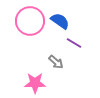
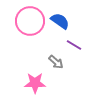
purple line: moved 2 px down
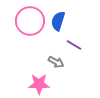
blue semicircle: moved 2 px left; rotated 108 degrees counterclockwise
gray arrow: rotated 14 degrees counterclockwise
pink star: moved 4 px right, 1 px down
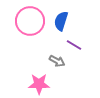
blue semicircle: moved 3 px right
gray arrow: moved 1 px right, 1 px up
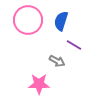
pink circle: moved 2 px left, 1 px up
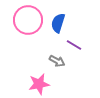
blue semicircle: moved 3 px left, 2 px down
pink star: rotated 10 degrees counterclockwise
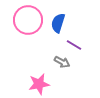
gray arrow: moved 5 px right, 1 px down
